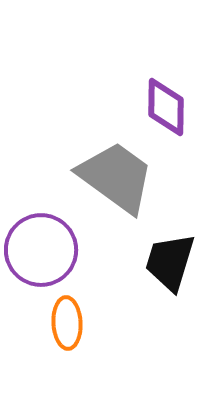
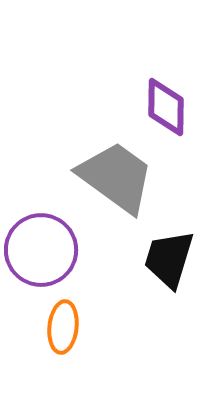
black trapezoid: moved 1 px left, 3 px up
orange ellipse: moved 4 px left, 4 px down; rotated 9 degrees clockwise
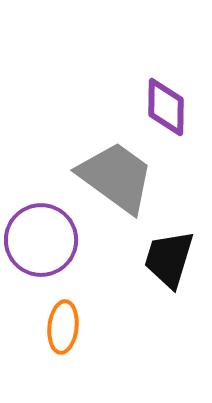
purple circle: moved 10 px up
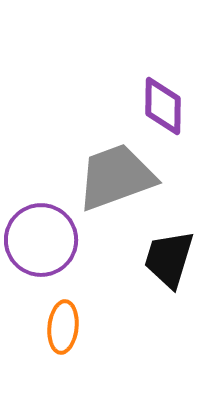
purple diamond: moved 3 px left, 1 px up
gray trapezoid: rotated 56 degrees counterclockwise
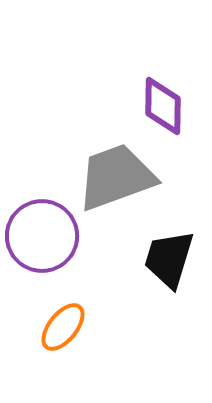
purple circle: moved 1 px right, 4 px up
orange ellipse: rotated 33 degrees clockwise
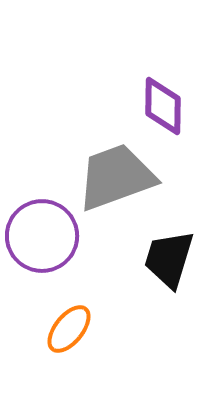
orange ellipse: moved 6 px right, 2 px down
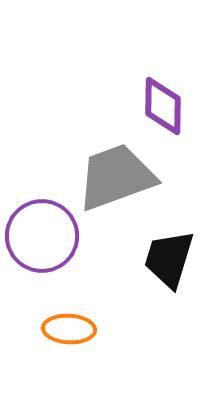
orange ellipse: rotated 54 degrees clockwise
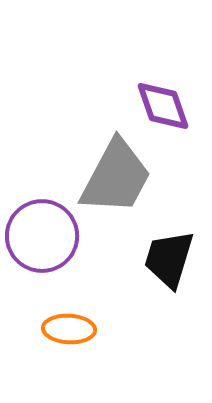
purple diamond: rotated 20 degrees counterclockwise
gray trapezoid: rotated 138 degrees clockwise
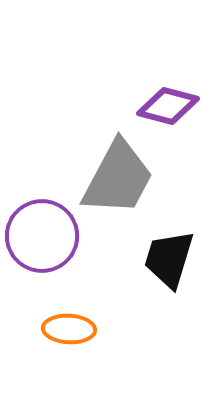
purple diamond: moved 5 px right; rotated 56 degrees counterclockwise
gray trapezoid: moved 2 px right, 1 px down
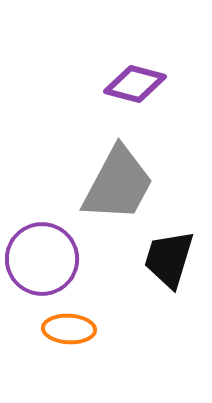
purple diamond: moved 33 px left, 22 px up
gray trapezoid: moved 6 px down
purple circle: moved 23 px down
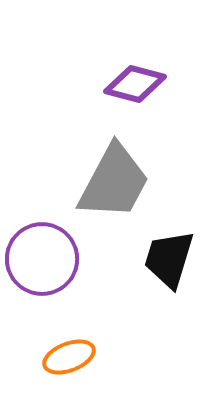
gray trapezoid: moved 4 px left, 2 px up
orange ellipse: moved 28 px down; rotated 24 degrees counterclockwise
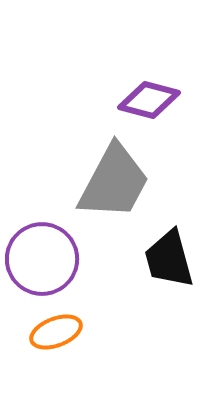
purple diamond: moved 14 px right, 16 px down
black trapezoid: rotated 32 degrees counterclockwise
orange ellipse: moved 13 px left, 25 px up
